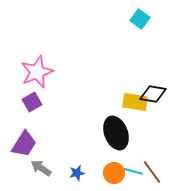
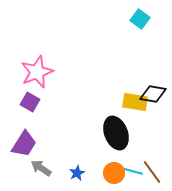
purple square: moved 2 px left; rotated 30 degrees counterclockwise
blue star: rotated 14 degrees counterclockwise
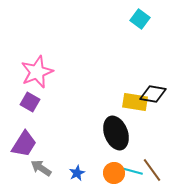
brown line: moved 2 px up
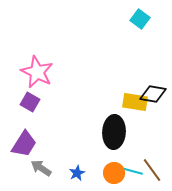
pink star: rotated 24 degrees counterclockwise
black ellipse: moved 2 px left, 1 px up; rotated 24 degrees clockwise
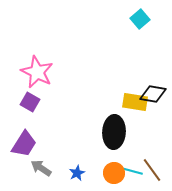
cyan square: rotated 12 degrees clockwise
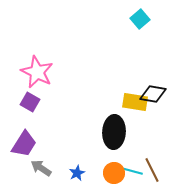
brown line: rotated 10 degrees clockwise
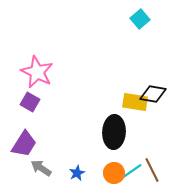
cyan line: rotated 50 degrees counterclockwise
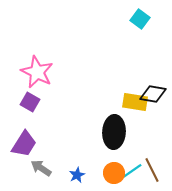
cyan square: rotated 12 degrees counterclockwise
blue star: moved 2 px down
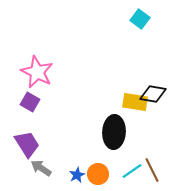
purple trapezoid: moved 3 px right; rotated 64 degrees counterclockwise
orange circle: moved 16 px left, 1 px down
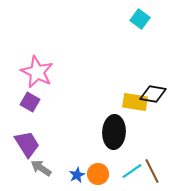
brown line: moved 1 px down
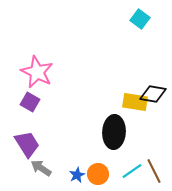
brown line: moved 2 px right
